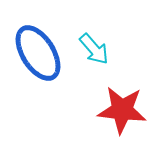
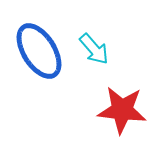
blue ellipse: moved 1 px right, 2 px up
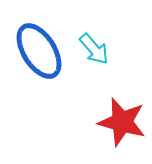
red star: moved 12 px down; rotated 9 degrees clockwise
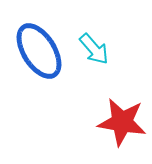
red star: rotated 6 degrees counterclockwise
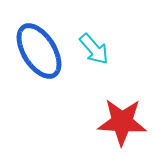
red star: rotated 6 degrees counterclockwise
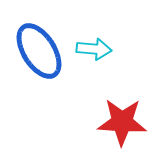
cyan arrow: rotated 44 degrees counterclockwise
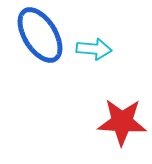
blue ellipse: moved 1 px right, 16 px up
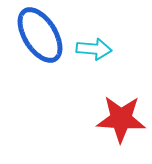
red star: moved 1 px left, 3 px up
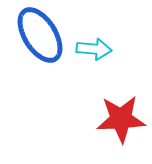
red star: rotated 6 degrees counterclockwise
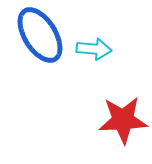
red star: moved 2 px right, 1 px down
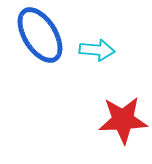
cyan arrow: moved 3 px right, 1 px down
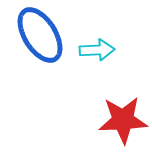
cyan arrow: rotated 8 degrees counterclockwise
